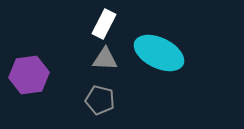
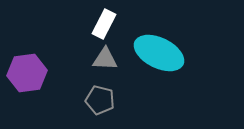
purple hexagon: moved 2 px left, 2 px up
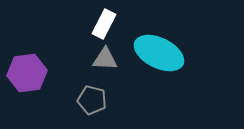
gray pentagon: moved 8 px left
